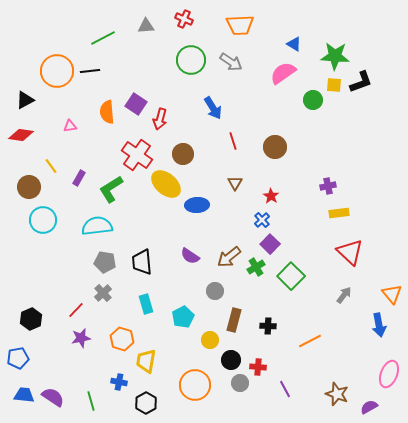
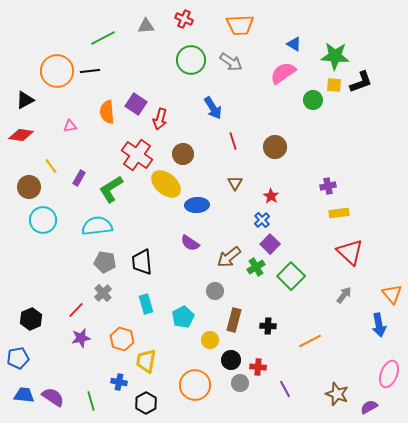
purple semicircle at (190, 256): moved 13 px up
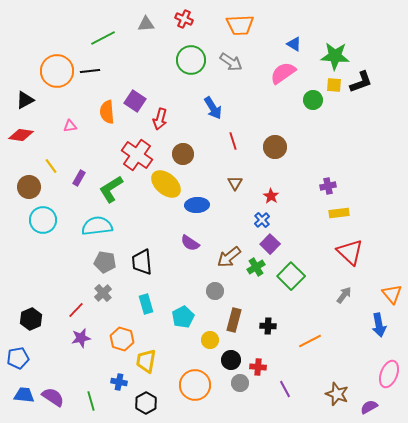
gray triangle at (146, 26): moved 2 px up
purple square at (136, 104): moved 1 px left, 3 px up
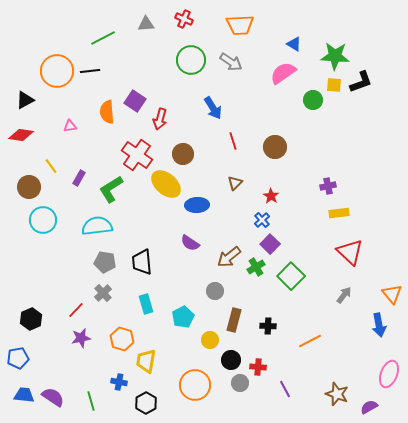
brown triangle at (235, 183): rotated 14 degrees clockwise
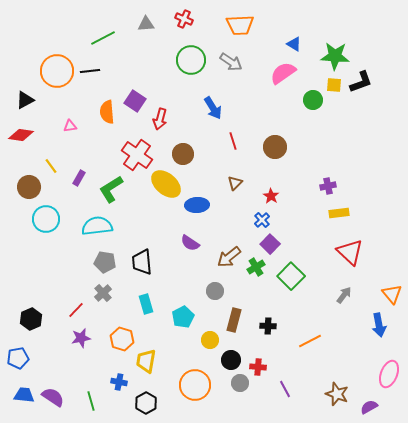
cyan circle at (43, 220): moved 3 px right, 1 px up
